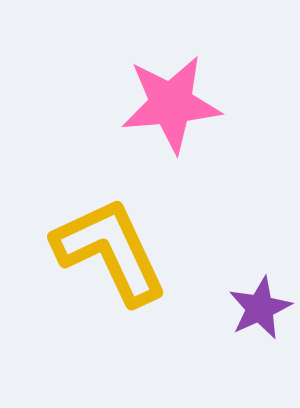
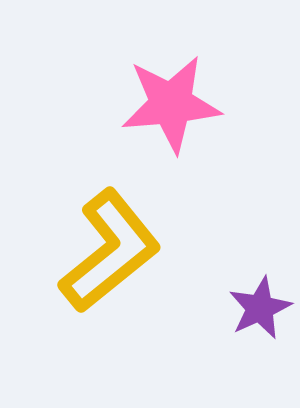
yellow L-shape: rotated 76 degrees clockwise
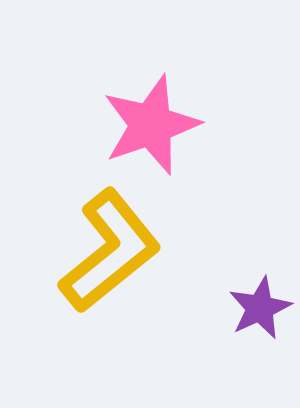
pink star: moved 20 px left, 21 px down; rotated 14 degrees counterclockwise
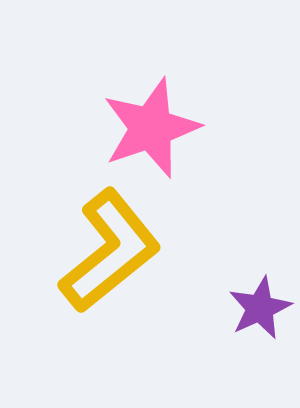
pink star: moved 3 px down
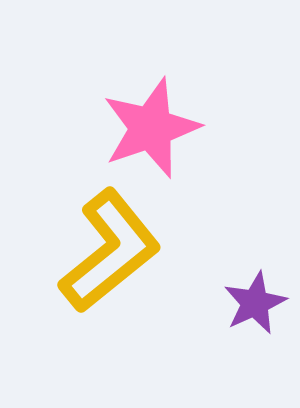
purple star: moved 5 px left, 5 px up
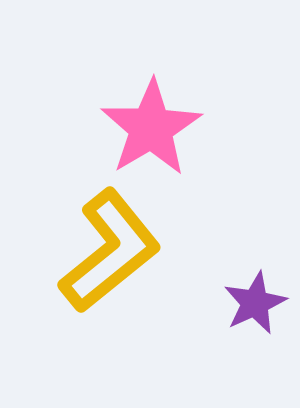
pink star: rotated 12 degrees counterclockwise
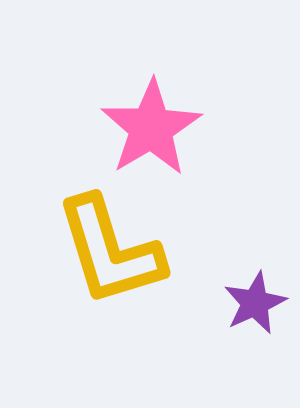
yellow L-shape: rotated 112 degrees clockwise
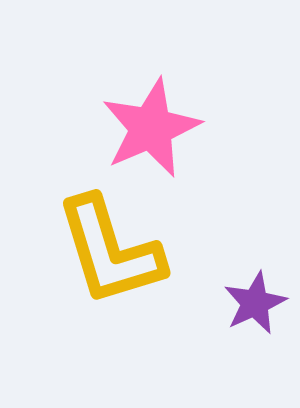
pink star: rotated 8 degrees clockwise
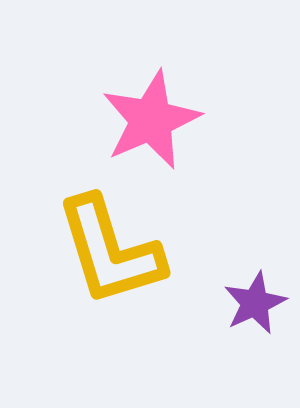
pink star: moved 8 px up
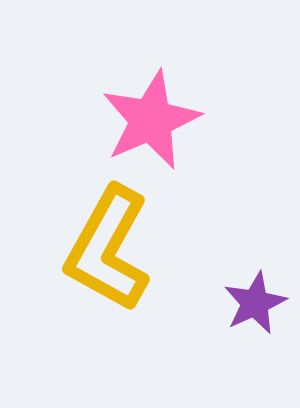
yellow L-shape: moved 2 px left, 2 px up; rotated 46 degrees clockwise
